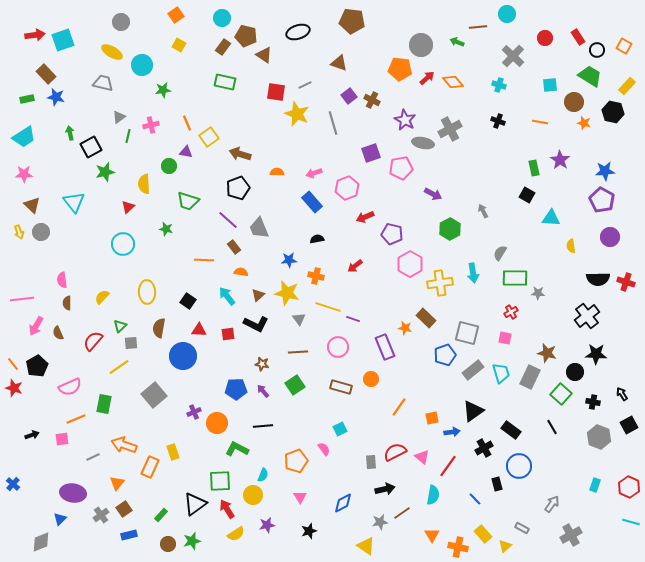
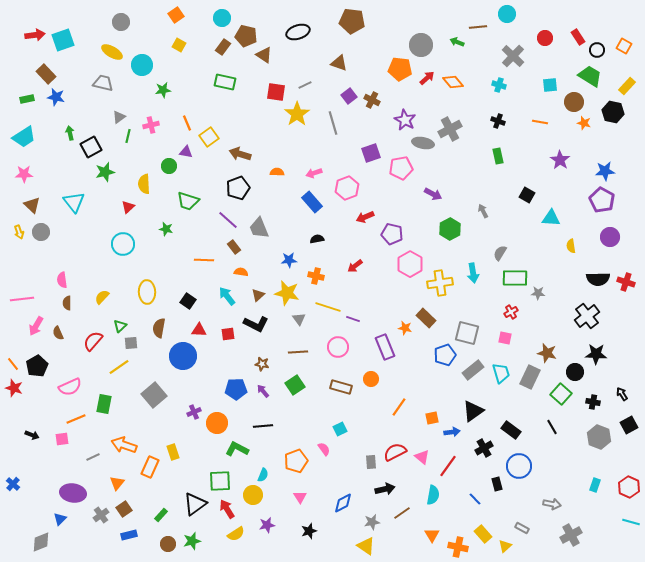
yellow star at (297, 114): rotated 15 degrees clockwise
green rectangle at (534, 168): moved 36 px left, 12 px up
black arrow at (32, 435): rotated 40 degrees clockwise
gray arrow at (552, 504): rotated 66 degrees clockwise
gray star at (380, 522): moved 8 px left
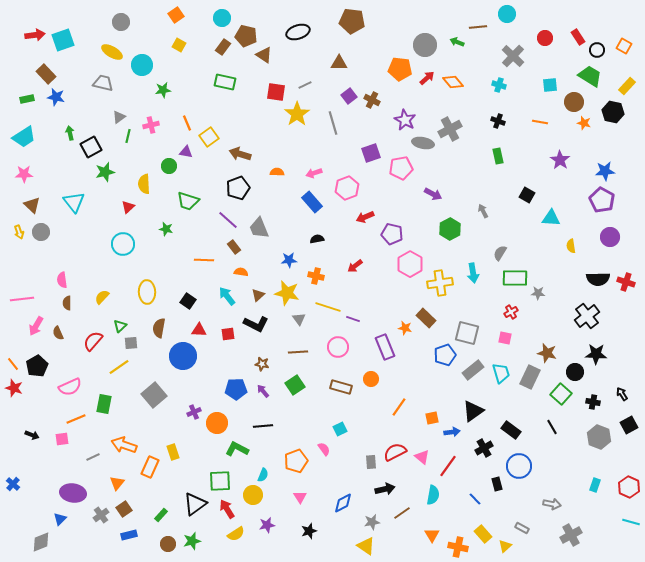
gray circle at (421, 45): moved 4 px right
brown triangle at (339, 63): rotated 18 degrees counterclockwise
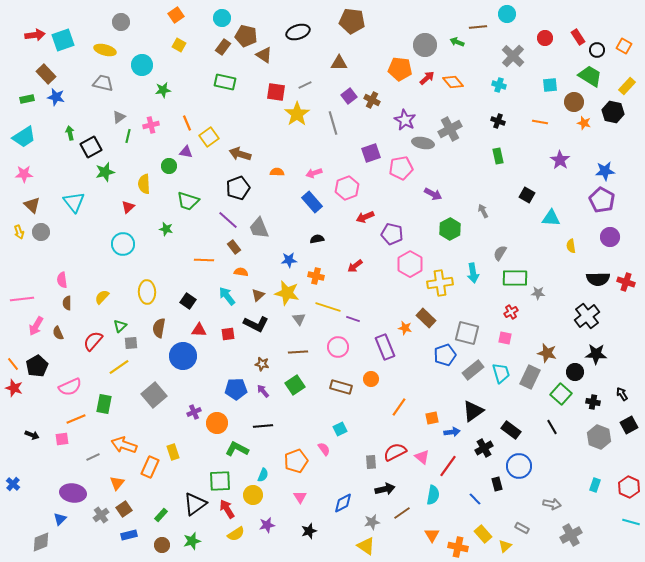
yellow ellipse at (112, 52): moved 7 px left, 2 px up; rotated 15 degrees counterclockwise
brown circle at (168, 544): moved 6 px left, 1 px down
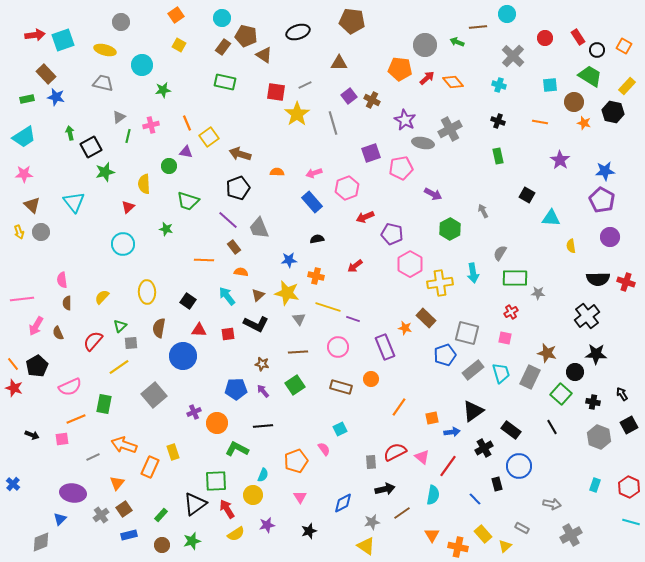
green square at (220, 481): moved 4 px left
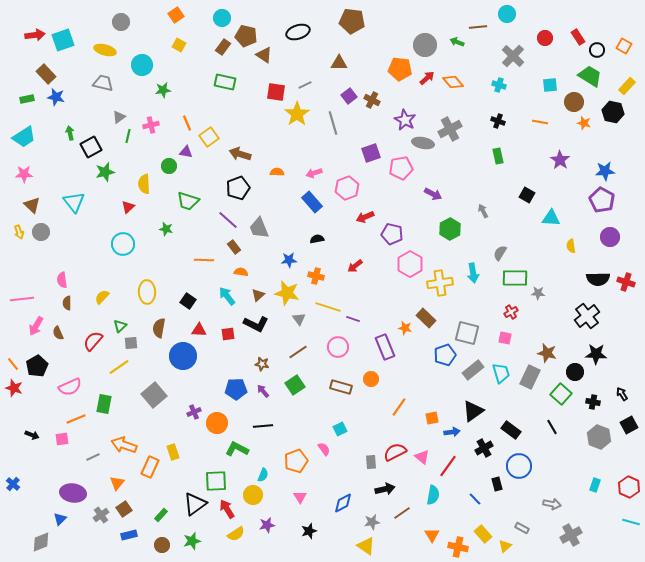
brown line at (298, 352): rotated 30 degrees counterclockwise
